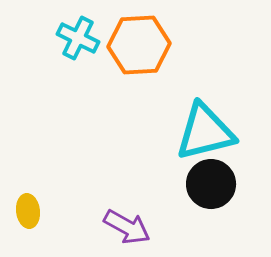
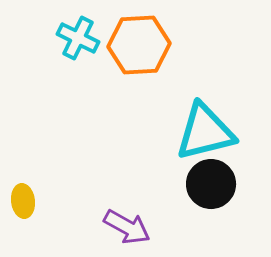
yellow ellipse: moved 5 px left, 10 px up
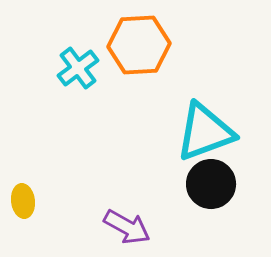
cyan cross: moved 30 px down; rotated 27 degrees clockwise
cyan triangle: rotated 6 degrees counterclockwise
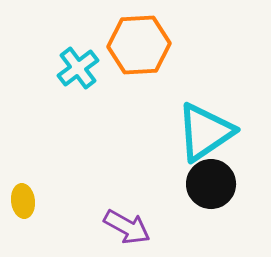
cyan triangle: rotated 14 degrees counterclockwise
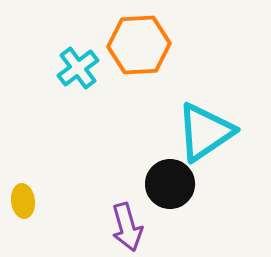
black circle: moved 41 px left
purple arrow: rotated 45 degrees clockwise
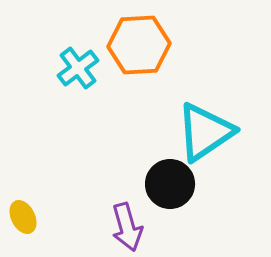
yellow ellipse: moved 16 px down; rotated 20 degrees counterclockwise
